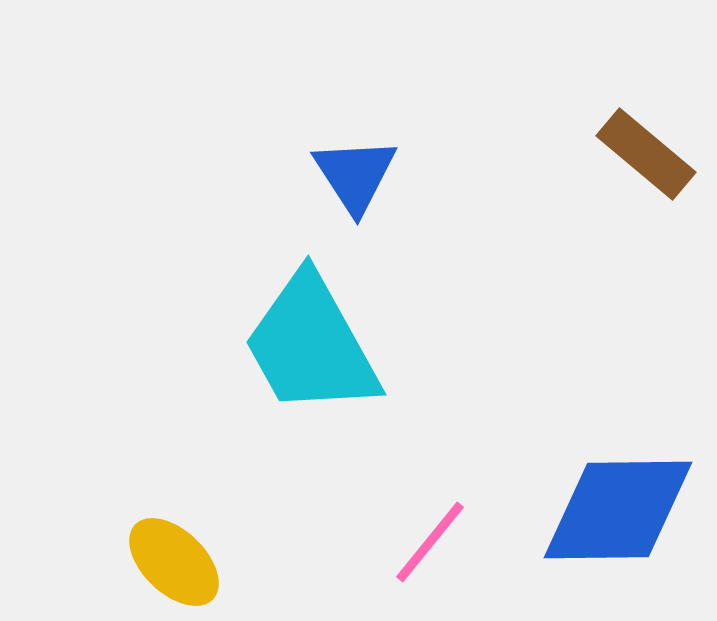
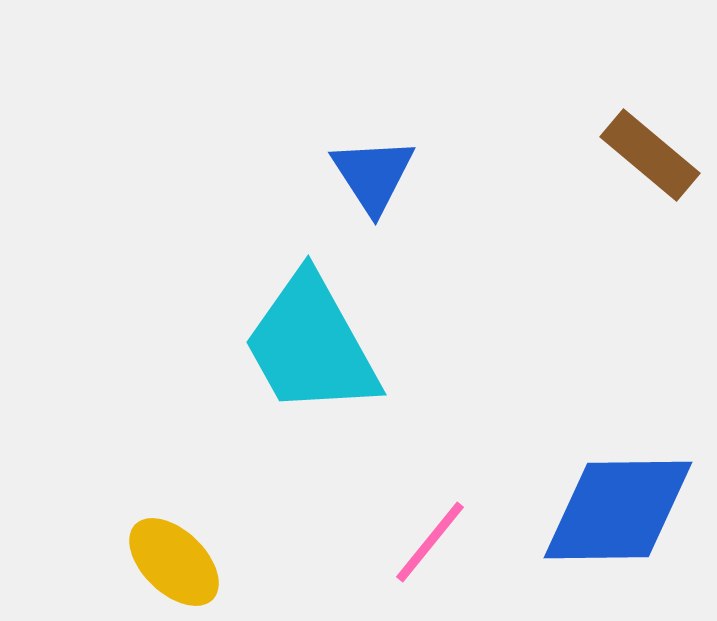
brown rectangle: moved 4 px right, 1 px down
blue triangle: moved 18 px right
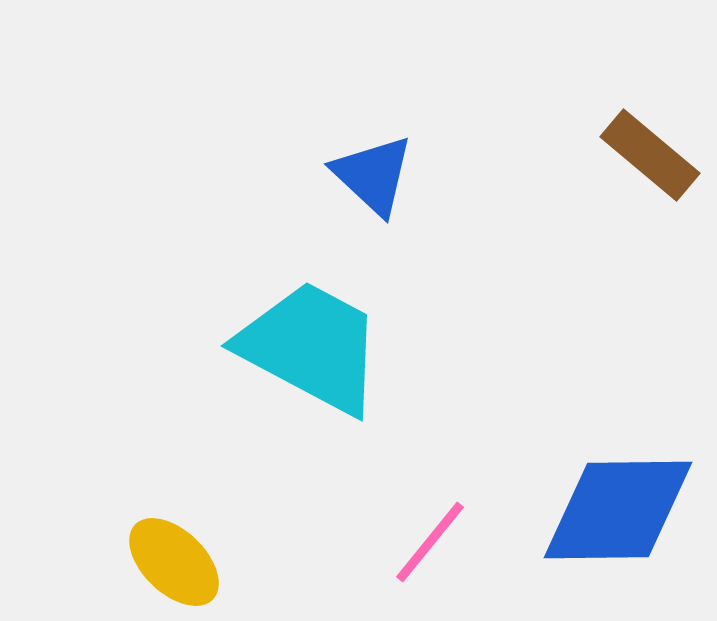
blue triangle: rotated 14 degrees counterclockwise
cyan trapezoid: moved 2 px down; rotated 147 degrees clockwise
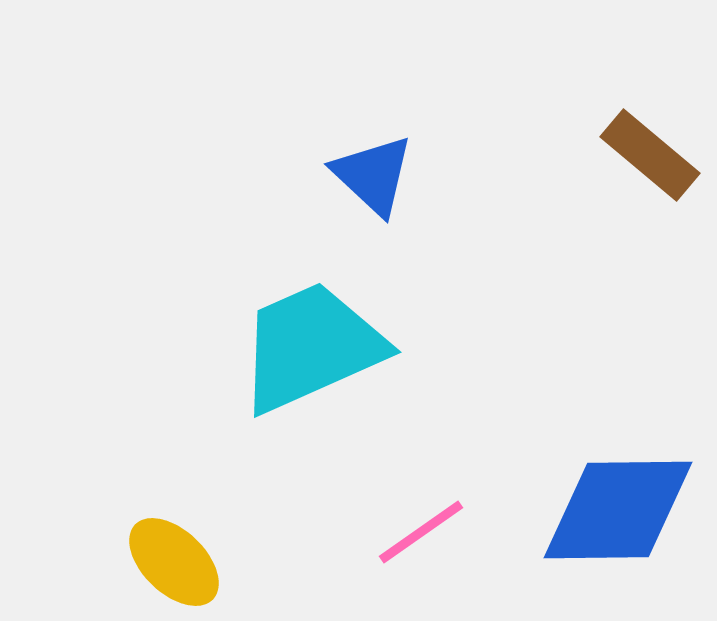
cyan trapezoid: rotated 52 degrees counterclockwise
pink line: moved 9 px left, 10 px up; rotated 16 degrees clockwise
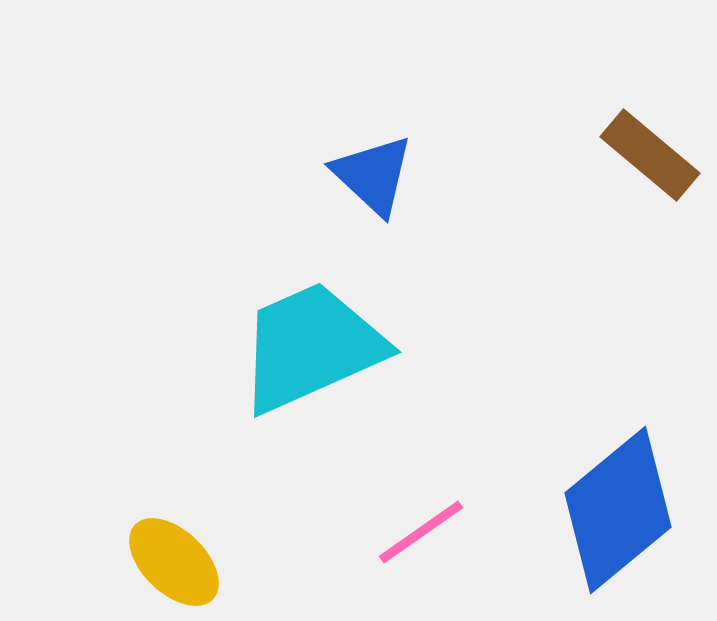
blue diamond: rotated 39 degrees counterclockwise
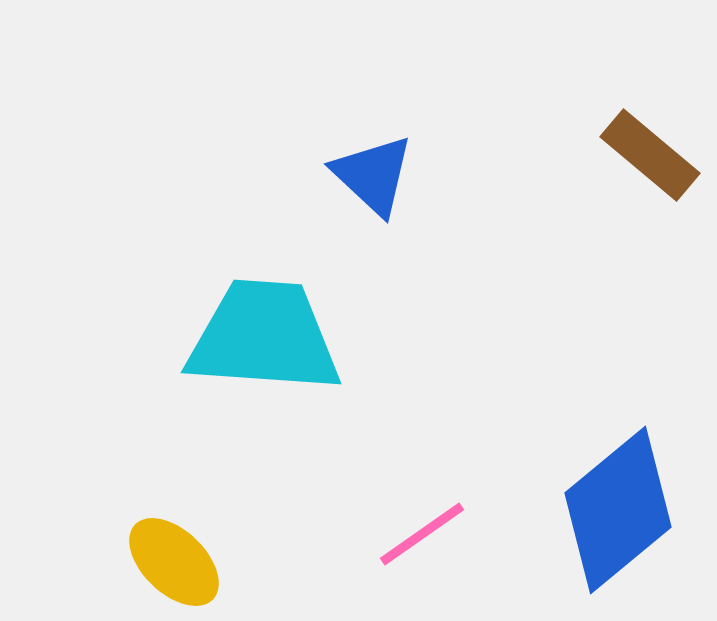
cyan trapezoid: moved 47 px left, 10 px up; rotated 28 degrees clockwise
pink line: moved 1 px right, 2 px down
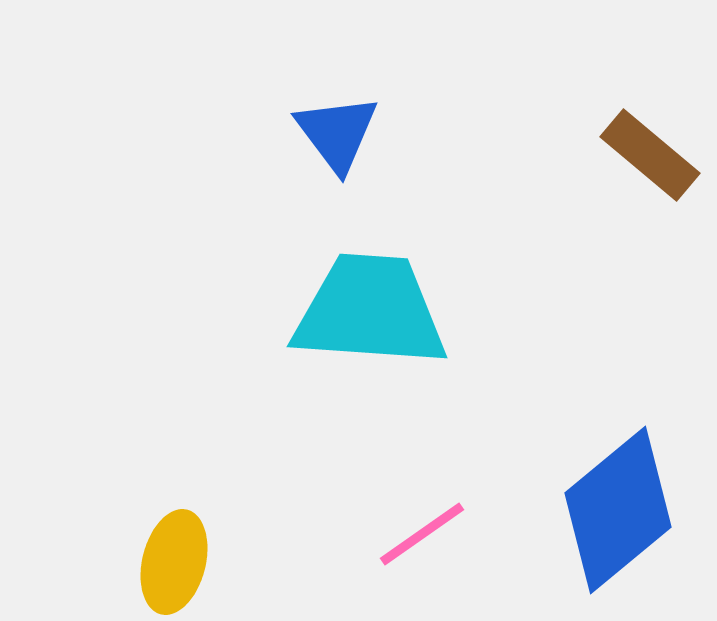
blue triangle: moved 36 px left, 42 px up; rotated 10 degrees clockwise
cyan trapezoid: moved 106 px right, 26 px up
yellow ellipse: rotated 60 degrees clockwise
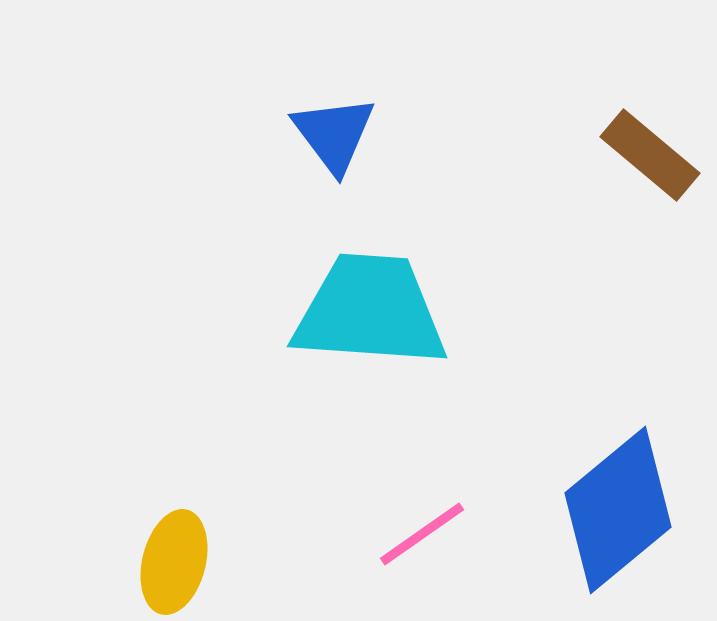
blue triangle: moved 3 px left, 1 px down
